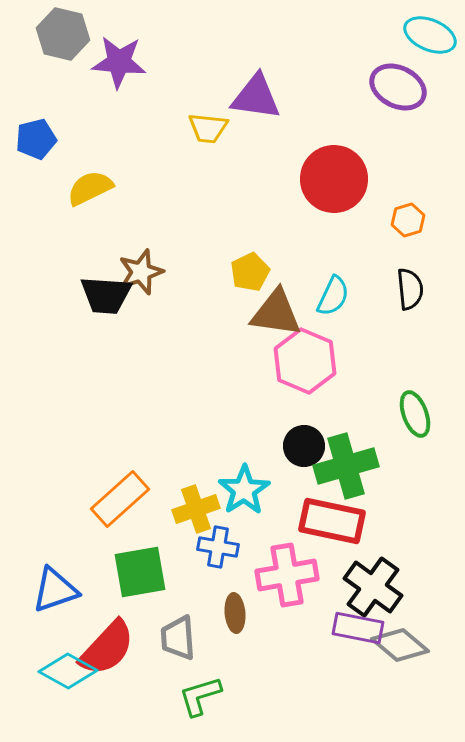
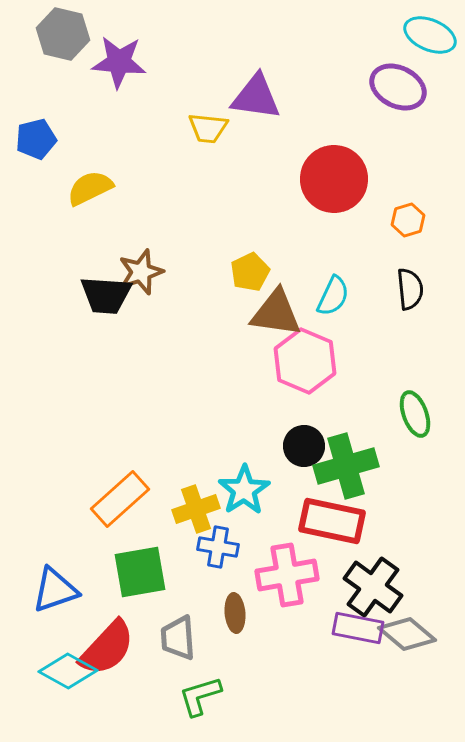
gray diamond: moved 7 px right, 11 px up
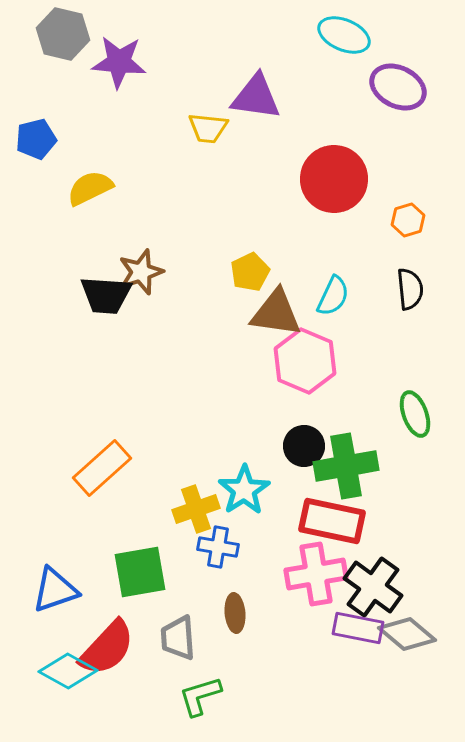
cyan ellipse: moved 86 px left
green cross: rotated 6 degrees clockwise
orange rectangle: moved 18 px left, 31 px up
pink cross: moved 29 px right, 1 px up
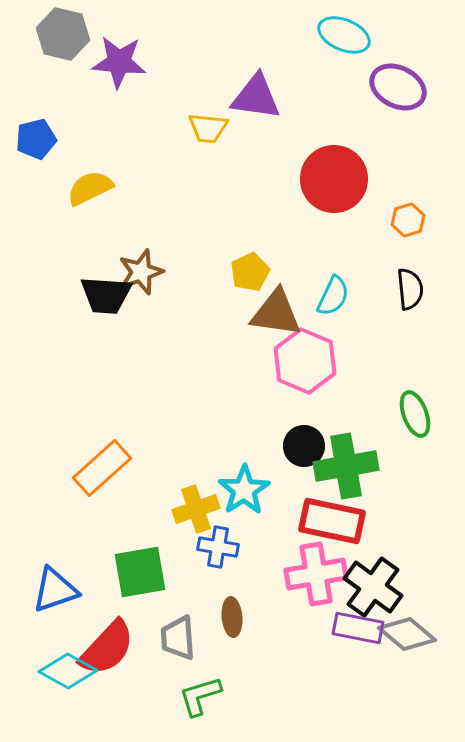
brown ellipse: moved 3 px left, 4 px down
